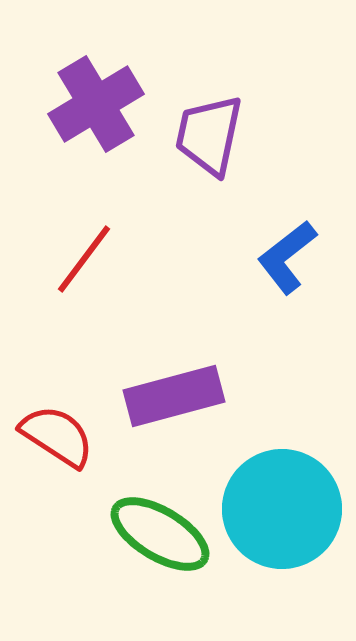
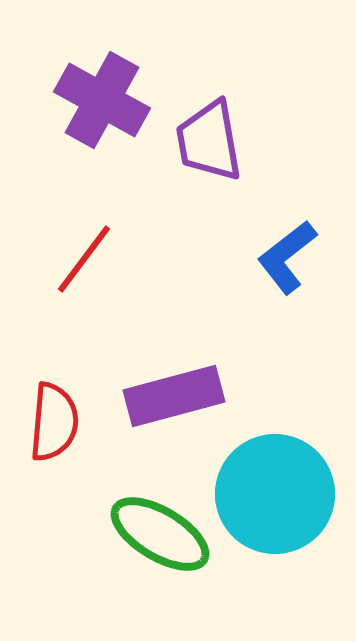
purple cross: moved 6 px right, 4 px up; rotated 30 degrees counterclockwise
purple trapezoid: moved 6 px down; rotated 22 degrees counterclockwise
red semicircle: moved 3 px left, 14 px up; rotated 62 degrees clockwise
cyan circle: moved 7 px left, 15 px up
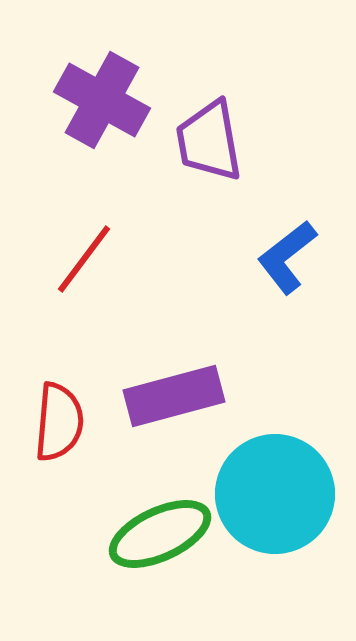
red semicircle: moved 5 px right
green ellipse: rotated 56 degrees counterclockwise
